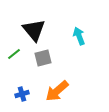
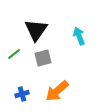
black triangle: moved 2 px right; rotated 15 degrees clockwise
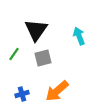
green line: rotated 16 degrees counterclockwise
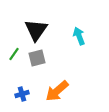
gray square: moved 6 px left
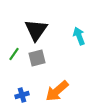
blue cross: moved 1 px down
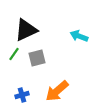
black triangle: moved 10 px left; rotated 30 degrees clockwise
cyan arrow: rotated 48 degrees counterclockwise
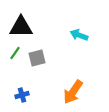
black triangle: moved 5 px left, 3 px up; rotated 25 degrees clockwise
cyan arrow: moved 1 px up
green line: moved 1 px right, 1 px up
orange arrow: moved 16 px right, 1 px down; rotated 15 degrees counterclockwise
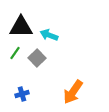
cyan arrow: moved 30 px left
gray square: rotated 30 degrees counterclockwise
blue cross: moved 1 px up
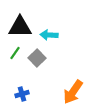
black triangle: moved 1 px left
cyan arrow: rotated 18 degrees counterclockwise
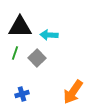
green line: rotated 16 degrees counterclockwise
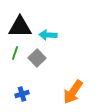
cyan arrow: moved 1 px left
